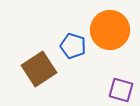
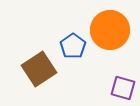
blue pentagon: rotated 20 degrees clockwise
purple square: moved 2 px right, 2 px up
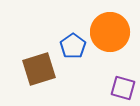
orange circle: moved 2 px down
brown square: rotated 16 degrees clockwise
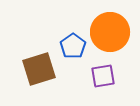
purple square: moved 20 px left, 12 px up; rotated 25 degrees counterclockwise
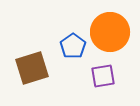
brown square: moved 7 px left, 1 px up
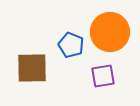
blue pentagon: moved 2 px left, 1 px up; rotated 15 degrees counterclockwise
brown square: rotated 16 degrees clockwise
